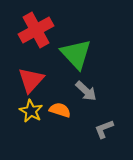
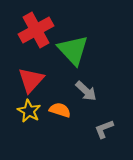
green triangle: moved 3 px left, 4 px up
yellow star: moved 2 px left
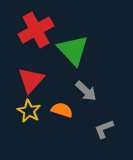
orange semicircle: moved 2 px right
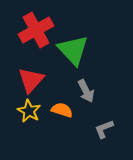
gray arrow: rotated 20 degrees clockwise
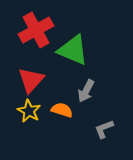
green triangle: rotated 24 degrees counterclockwise
gray arrow: rotated 55 degrees clockwise
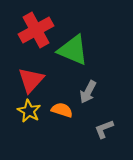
gray arrow: moved 2 px right, 1 px down
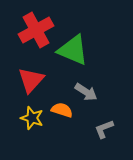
gray arrow: moved 2 px left; rotated 85 degrees counterclockwise
yellow star: moved 3 px right, 7 px down; rotated 10 degrees counterclockwise
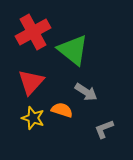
red cross: moved 3 px left, 2 px down
green triangle: rotated 16 degrees clockwise
red triangle: moved 2 px down
yellow star: moved 1 px right
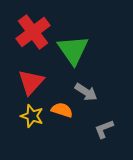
red cross: rotated 8 degrees counterclockwise
green triangle: rotated 16 degrees clockwise
yellow star: moved 1 px left, 2 px up
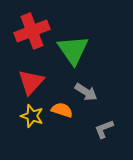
red cross: moved 1 px left, 1 px up; rotated 16 degrees clockwise
